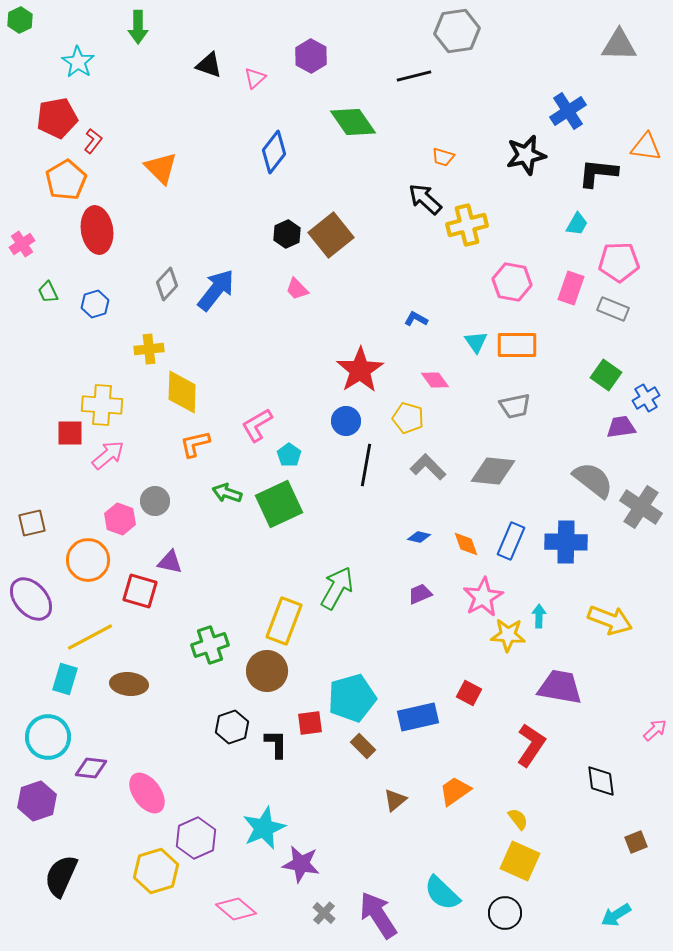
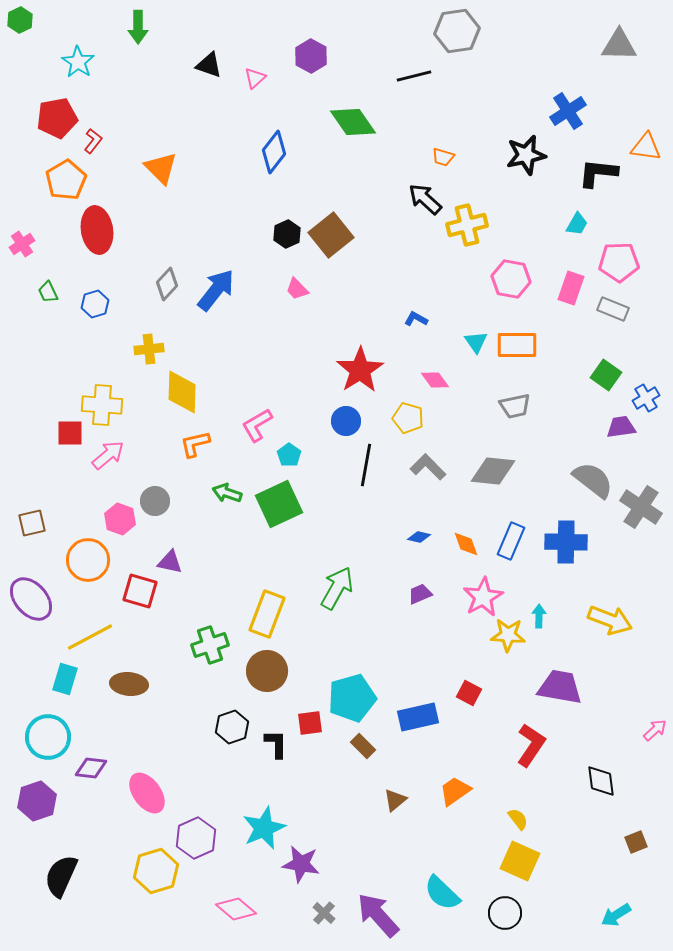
pink hexagon at (512, 282): moved 1 px left, 3 px up
yellow rectangle at (284, 621): moved 17 px left, 7 px up
purple arrow at (378, 915): rotated 9 degrees counterclockwise
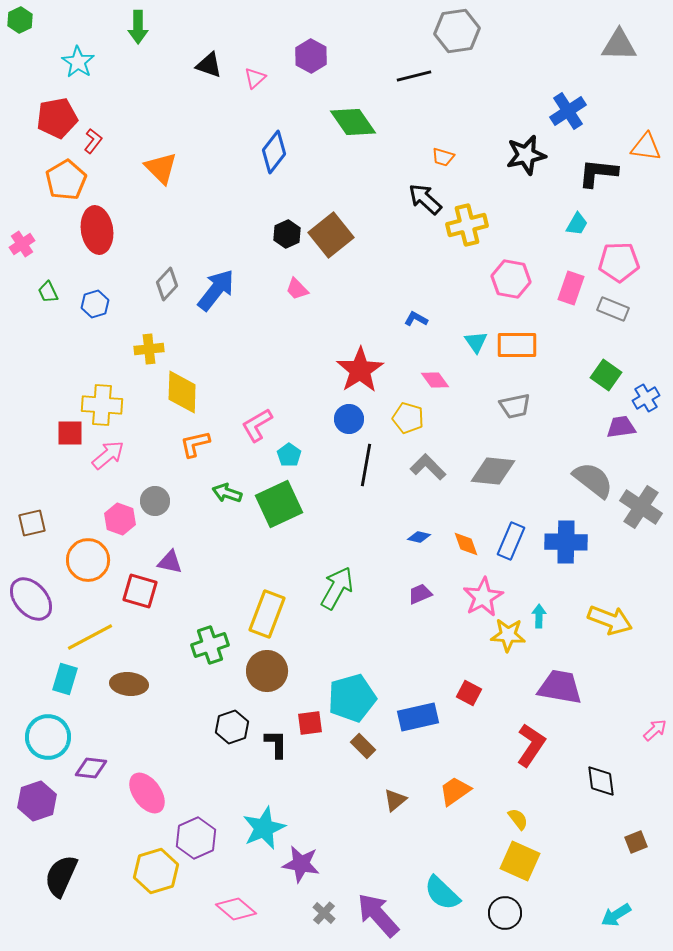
blue circle at (346, 421): moved 3 px right, 2 px up
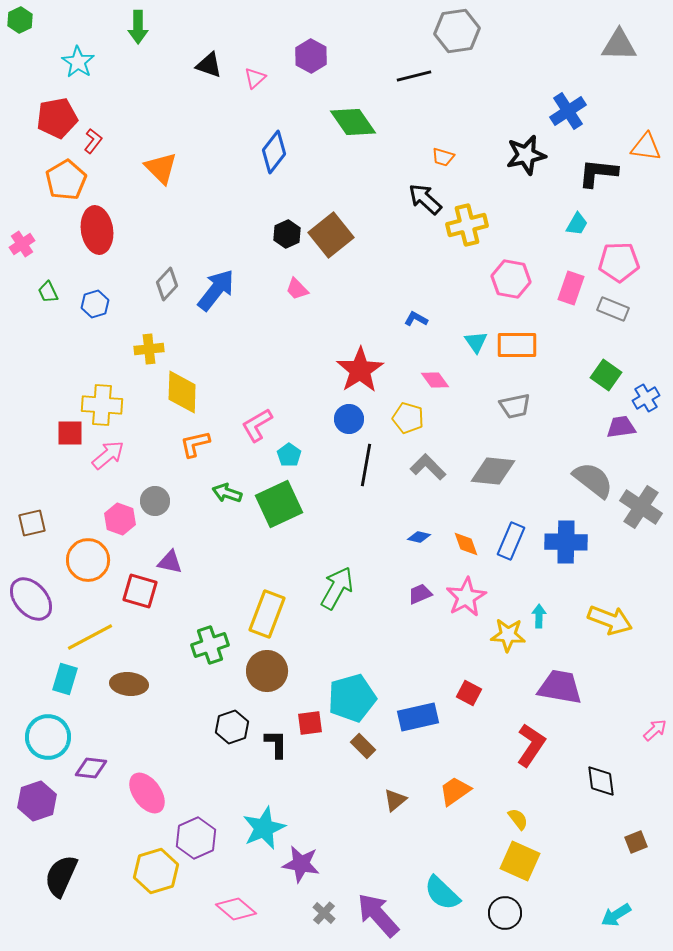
pink star at (483, 597): moved 17 px left
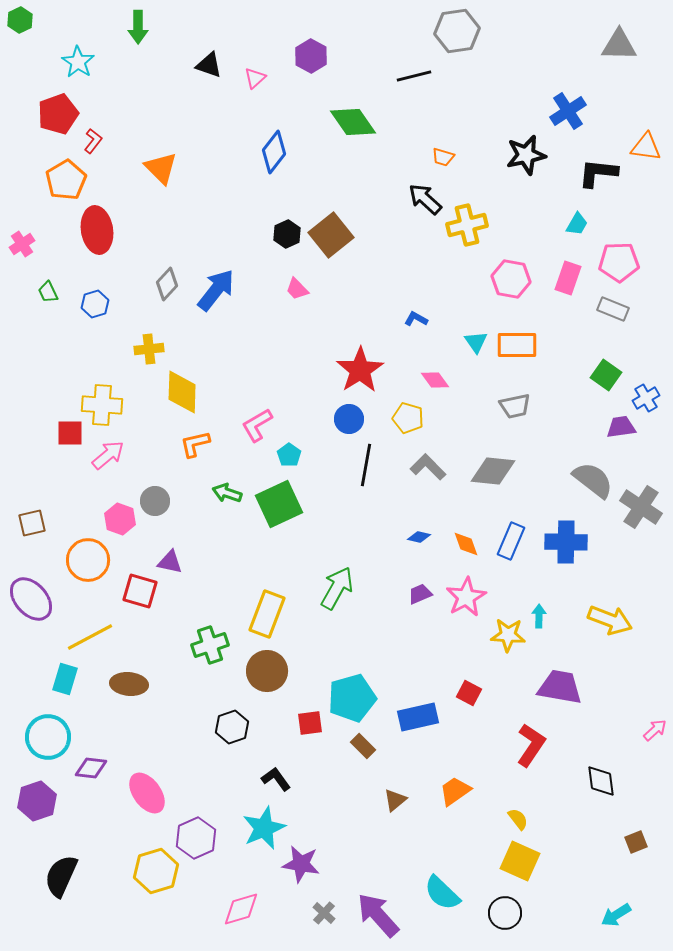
red pentagon at (57, 118): moved 1 px right, 4 px up; rotated 9 degrees counterclockwise
pink rectangle at (571, 288): moved 3 px left, 10 px up
black L-shape at (276, 744): moved 35 px down; rotated 36 degrees counterclockwise
pink diamond at (236, 909): moved 5 px right; rotated 57 degrees counterclockwise
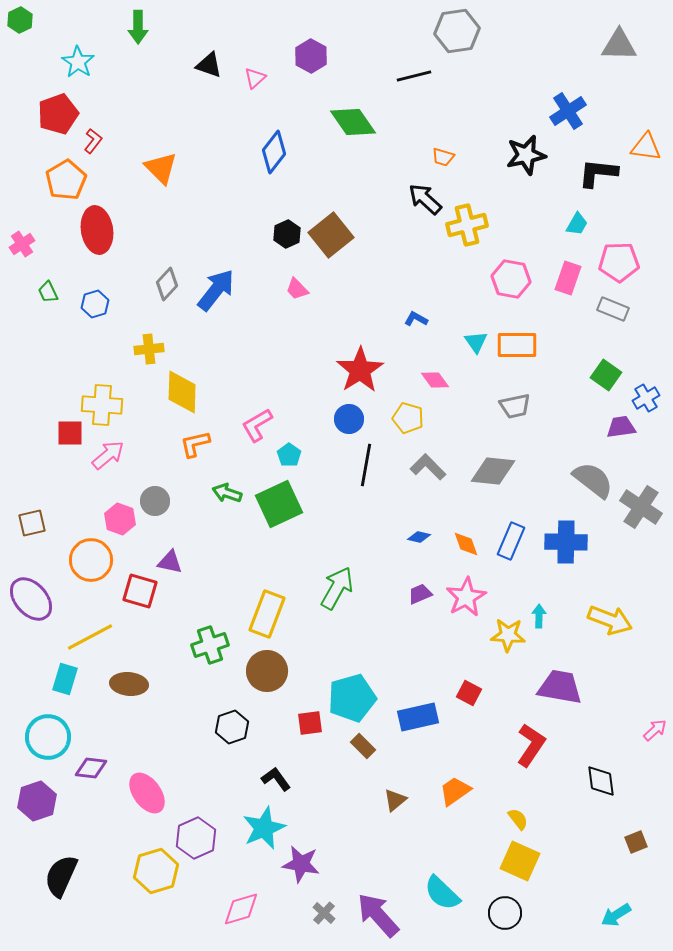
orange circle at (88, 560): moved 3 px right
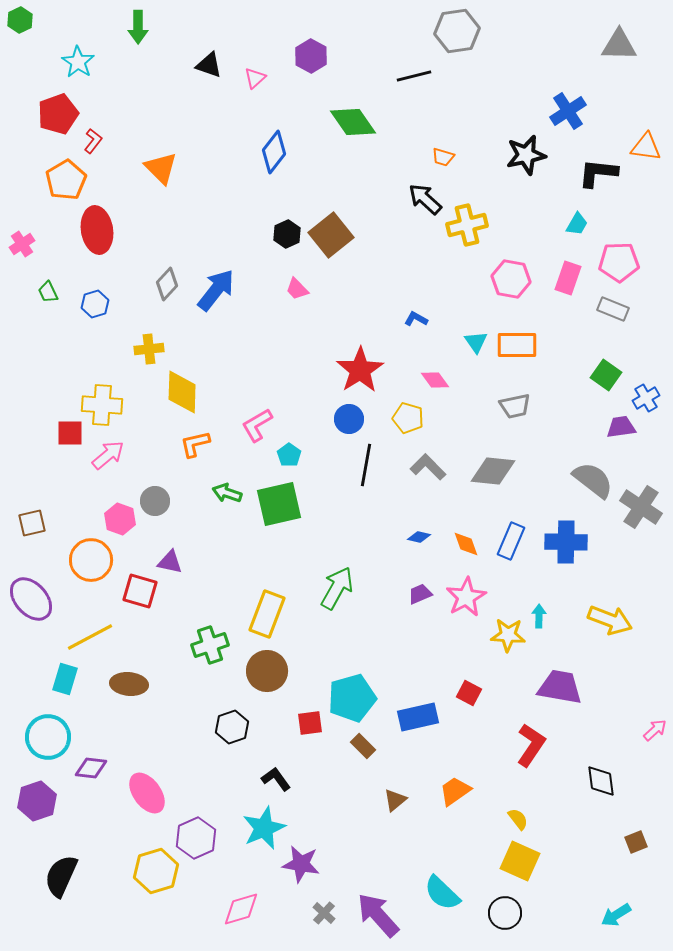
green square at (279, 504): rotated 12 degrees clockwise
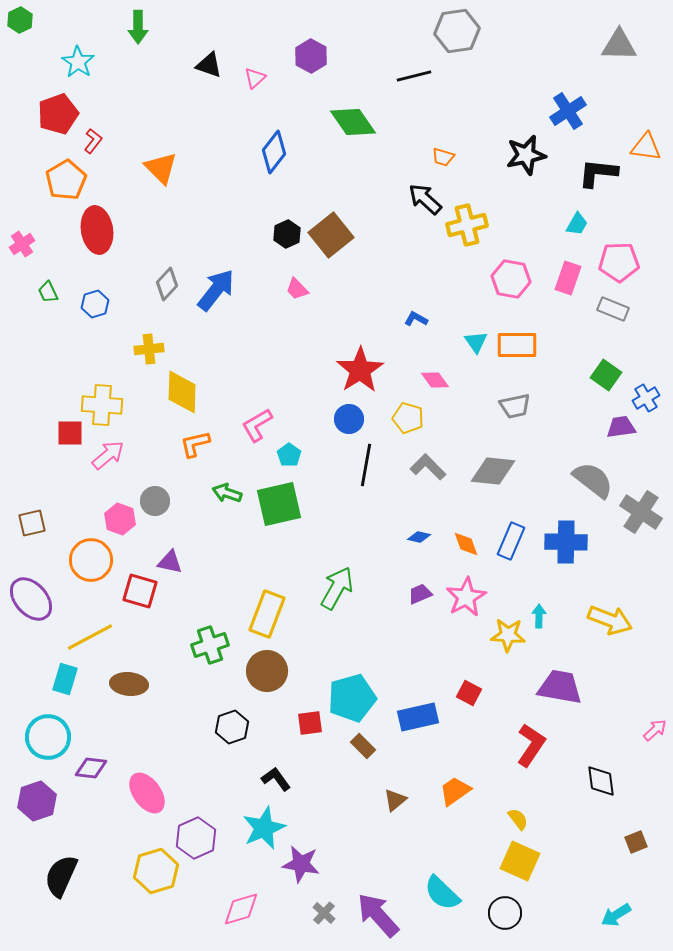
gray cross at (641, 507): moved 5 px down
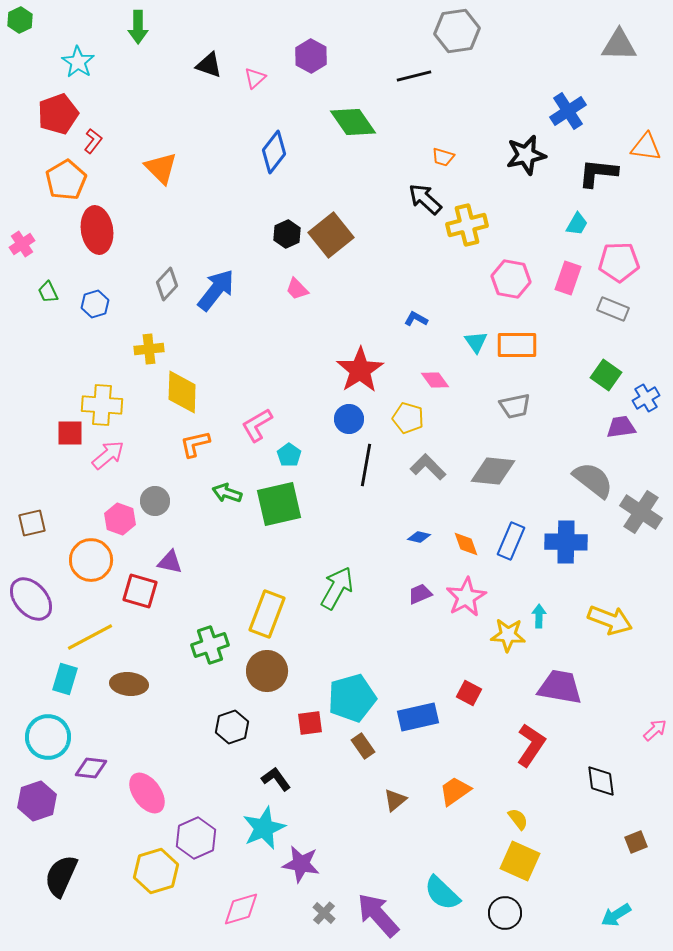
brown rectangle at (363, 746): rotated 10 degrees clockwise
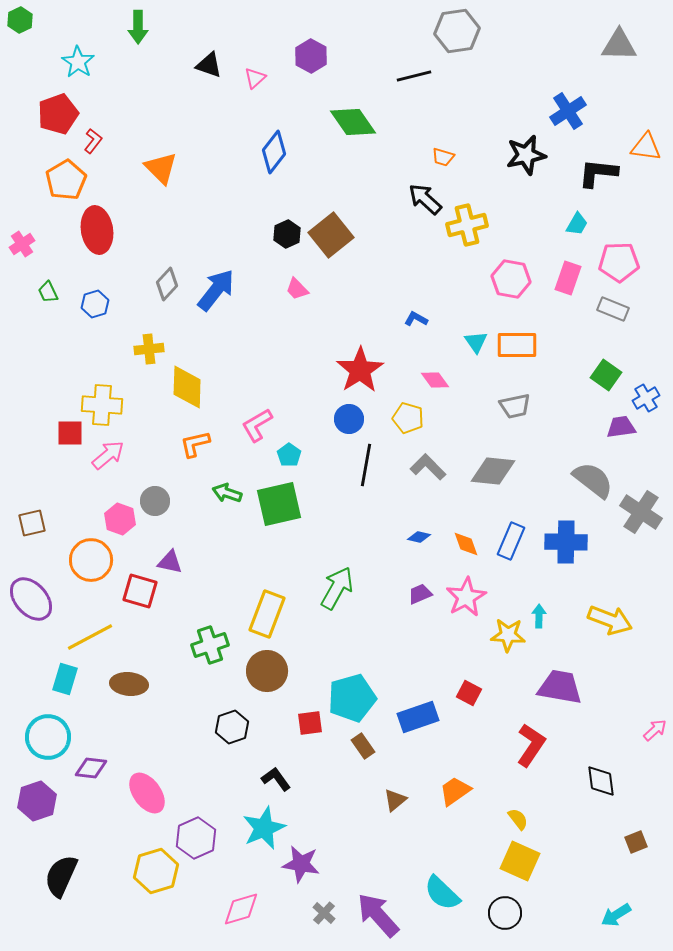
yellow diamond at (182, 392): moved 5 px right, 5 px up
blue rectangle at (418, 717): rotated 6 degrees counterclockwise
